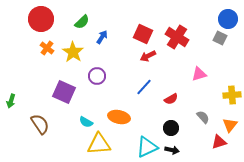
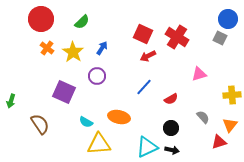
blue arrow: moved 11 px down
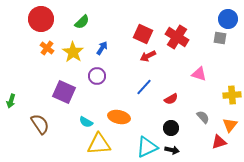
gray square: rotated 16 degrees counterclockwise
pink triangle: rotated 35 degrees clockwise
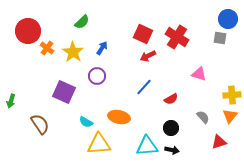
red circle: moved 13 px left, 12 px down
orange triangle: moved 9 px up
cyan triangle: moved 1 px up; rotated 20 degrees clockwise
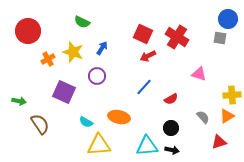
green semicircle: rotated 70 degrees clockwise
orange cross: moved 1 px right, 11 px down; rotated 24 degrees clockwise
yellow star: rotated 15 degrees counterclockwise
green arrow: moved 8 px right; rotated 96 degrees counterclockwise
orange triangle: moved 3 px left; rotated 21 degrees clockwise
yellow triangle: moved 1 px down
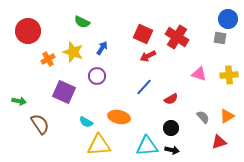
yellow cross: moved 3 px left, 20 px up
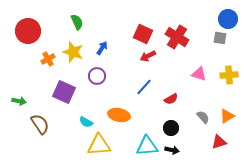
green semicircle: moved 5 px left; rotated 140 degrees counterclockwise
orange ellipse: moved 2 px up
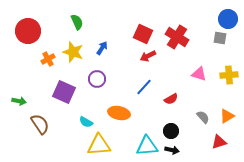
purple circle: moved 3 px down
orange ellipse: moved 2 px up
black circle: moved 3 px down
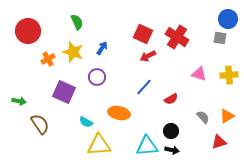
purple circle: moved 2 px up
